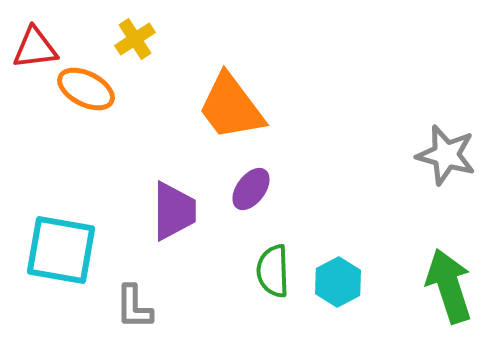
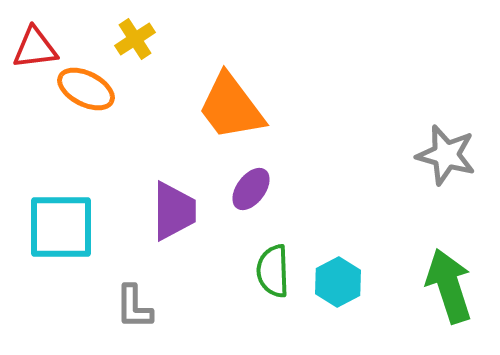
cyan square: moved 23 px up; rotated 10 degrees counterclockwise
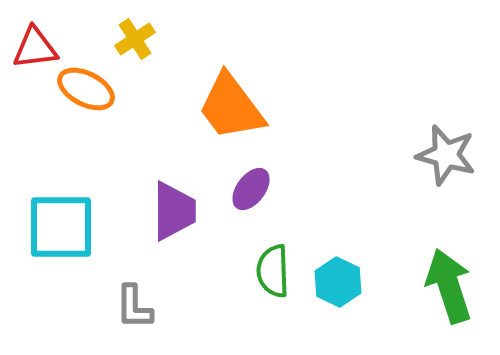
cyan hexagon: rotated 6 degrees counterclockwise
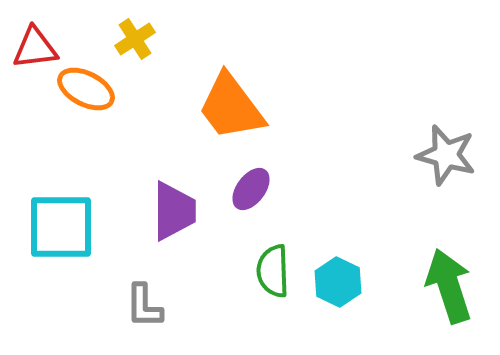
gray L-shape: moved 10 px right, 1 px up
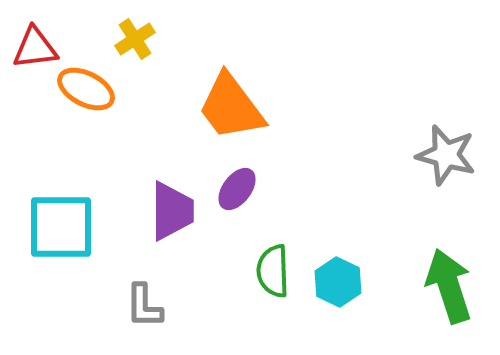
purple ellipse: moved 14 px left
purple trapezoid: moved 2 px left
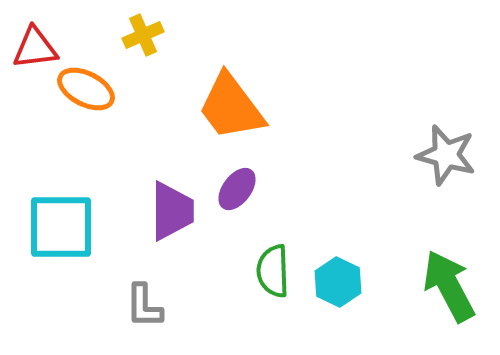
yellow cross: moved 8 px right, 4 px up; rotated 9 degrees clockwise
green arrow: rotated 10 degrees counterclockwise
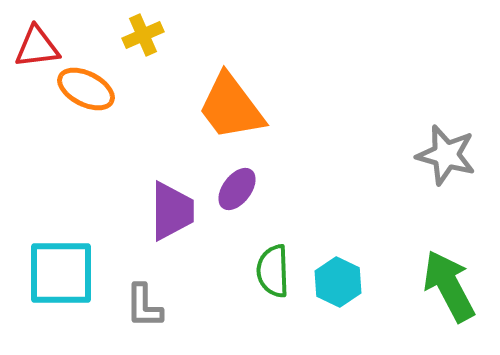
red triangle: moved 2 px right, 1 px up
cyan square: moved 46 px down
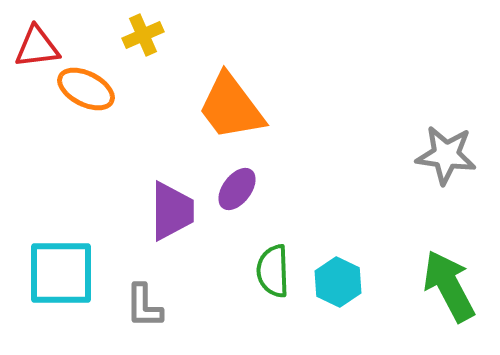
gray star: rotated 8 degrees counterclockwise
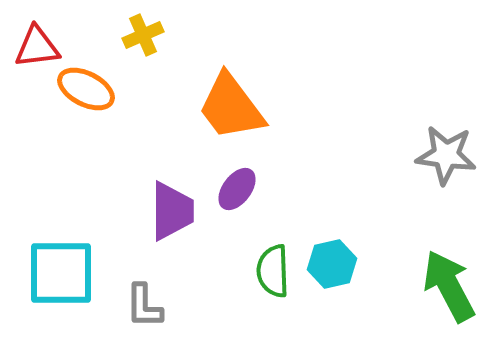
cyan hexagon: moved 6 px left, 18 px up; rotated 21 degrees clockwise
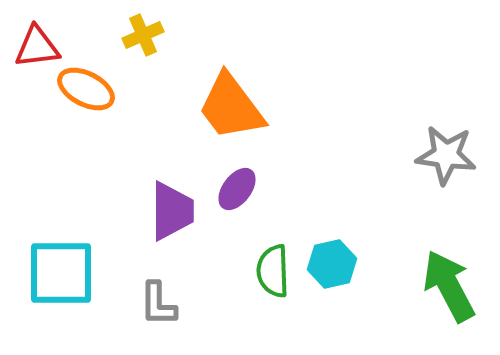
gray L-shape: moved 14 px right, 2 px up
